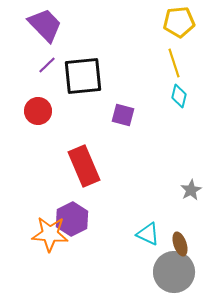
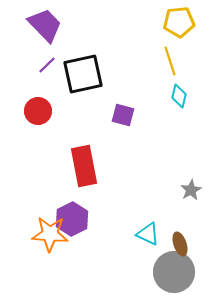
yellow line: moved 4 px left, 2 px up
black square: moved 2 px up; rotated 6 degrees counterclockwise
red rectangle: rotated 12 degrees clockwise
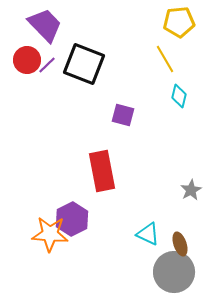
yellow line: moved 5 px left, 2 px up; rotated 12 degrees counterclockwise
black square: moved 1 px right, 10 px up; rotated 33 degrees clockwise
red circle: moved 11 px left, 51 px up
red rectangle: moved 18 px right, 5 px down
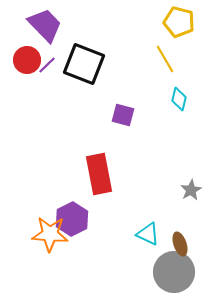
yellow pentagon: rotated 20 degrees clockwise
cyan diamond: moved 3 px down
red rectangle: moved 3 px left, 3 px down
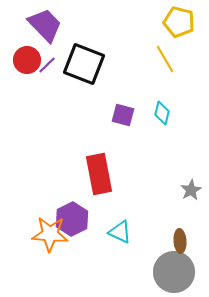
cyan diamond: moved 17 px left, 14 px down
cyan triangle: moved 28 px left, 2 px up
brown ellipse: moved 3 px up; rotated 15 degrees clockwise
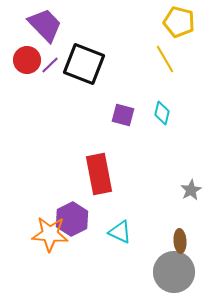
purple line: moved 3 px right
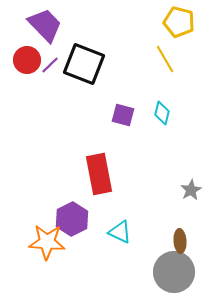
orange star: moved 3 px left, 8 px down
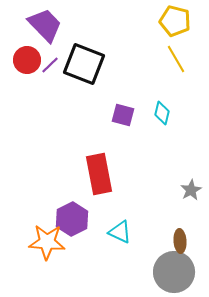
yellow pentagon: moved 4 px left, 1 px up
yellow line: moved 11 px right
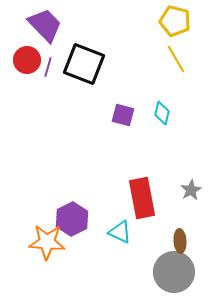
purple line: moved 2 px left, 2 px down; rotated 30 degrees counterclockwise
red rectangle: moved 43 px right, 24 px down
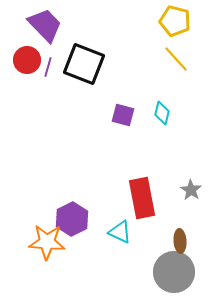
yellow line: rotated 12 degrees counterclockwise
gray star: rotated 10 degrees counterclockwise
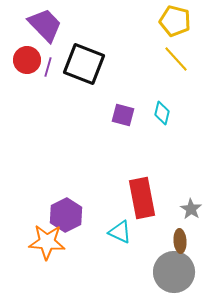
gray star: moved 19 px down
purple hexagon: moved 6 px left, 4 px up
